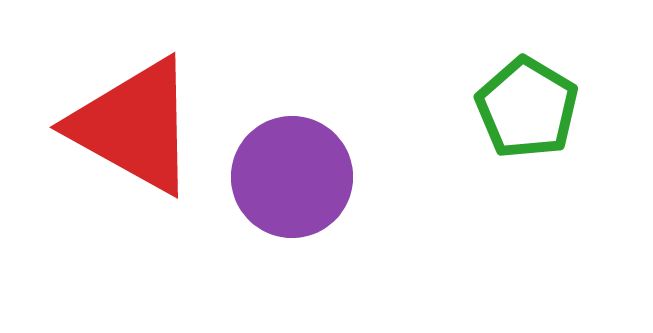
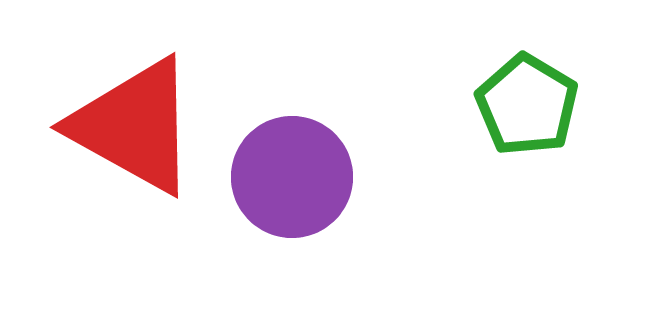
green pentagon: moved 3 px up
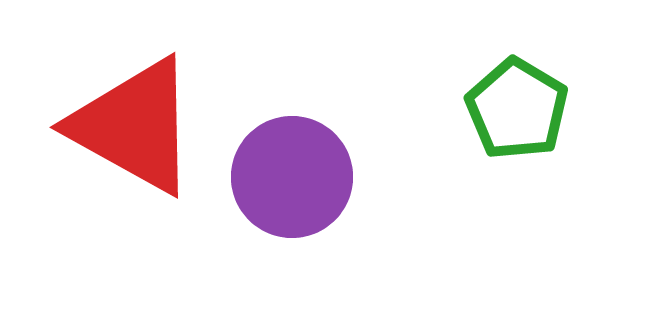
green pentagon: moved 10 px left, 4 px down
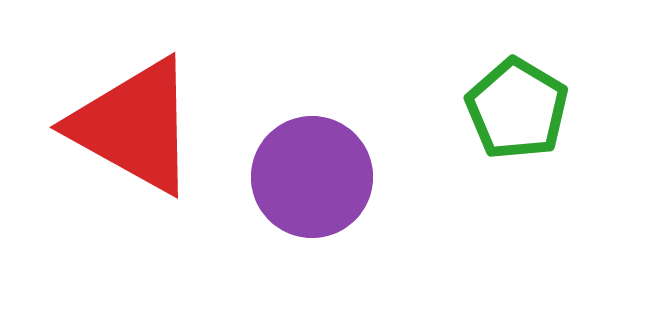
purple circle: moved 20 px right
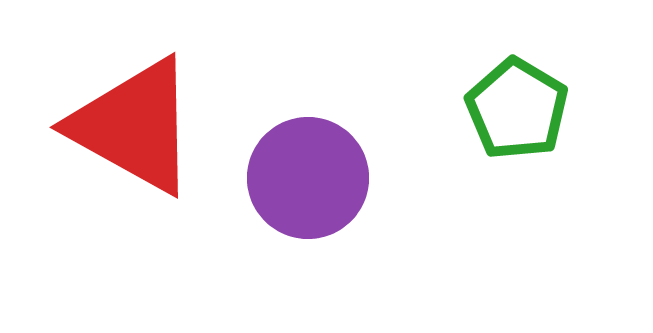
purple circle: moved 4 px left, 1 px down
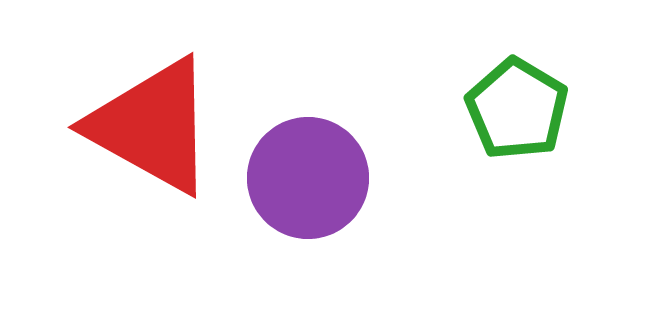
red triangle: moved 18 px right
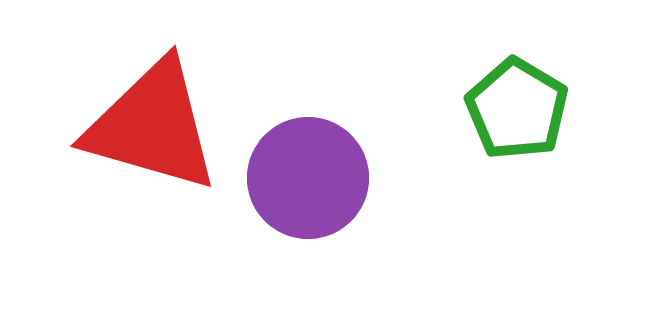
red triangle: rotated 13 degrees counterclockwise
